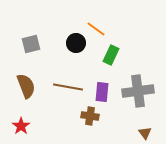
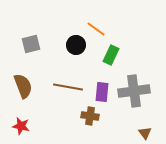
black circle: moved 2 px down
brown semicircle: moved 3 px left
gray cross: moved 4 px left
red star: rotated 24 degrees counterclockwise
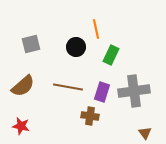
orange line: rotated 42 degrees clockwise
black circle: moved 2 px down
brown semicircle: rotated 70 degrees clockwise
purple rectangle: rotated 12 degrees clockwise
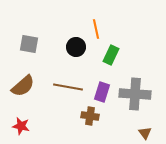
gray square: moved 2 px left; rotated 24 degrees clockwise
gray cross: moved 1 px right, 3 px down; rotated 12 degrees clockwise
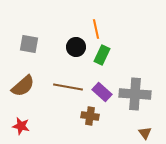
green rectangle: moved 9 px left
purple rectangle: rotated 66 degrees counterclockwise
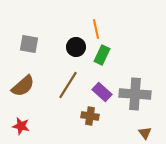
brown line: moved 2 px up; rotated 68 degrees counterclockwise
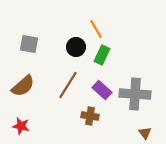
orange line: rotated 18 degrees counterclockwise
purple rectangle: moved 2 px up
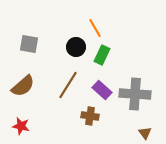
orange line: moved 1 px left, 1 px up
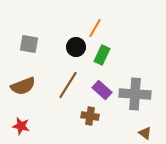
orange line: rotated 60 degrees clockwise
brown semicircle: rotated 20 degrees clockwise
brown triangle: rotated 16 degrees counterclockwise
